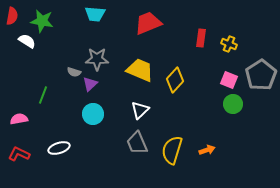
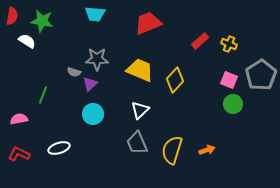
red rectangle: moved 1 px left, 3 px down; rotated 42 degrees clockwise
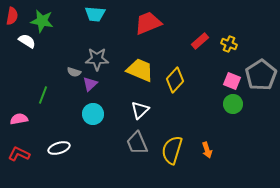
pink square: moved 3 px right, 1 px down
orange arrow: rotated 91 degrees clockwise
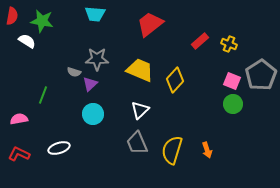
red trapezoid: moved 2 px right, 1 px down; rotated 16 degrees counterclockwise
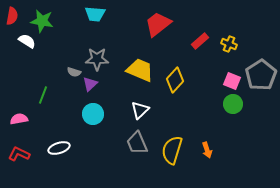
red trapezoid: moved 8 px right
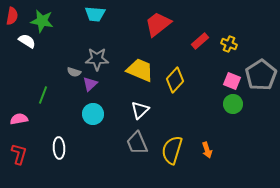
white ellipse: rotated 75 degrees counterclockwise
red L-shape: rotated 80 degrees clockwise
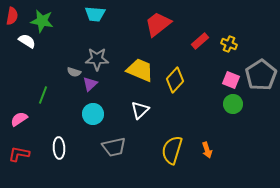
pink square: moved 1 px left, 1 px up
pink semicircle: rotated 24 degrees counterclockwise
gray trapezoid: moved 23 px left, 4 px down; rotated 80 degrees counterclockwise
red L-shape: rotated 95 degrees counterclockwise
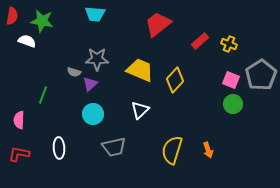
white semicircle: rotated 12 degrees counterclockwise
pink semicircle: moved 1 px down; rotated 54 degrees counterclockwise
orange arrow: moved 1 px right
